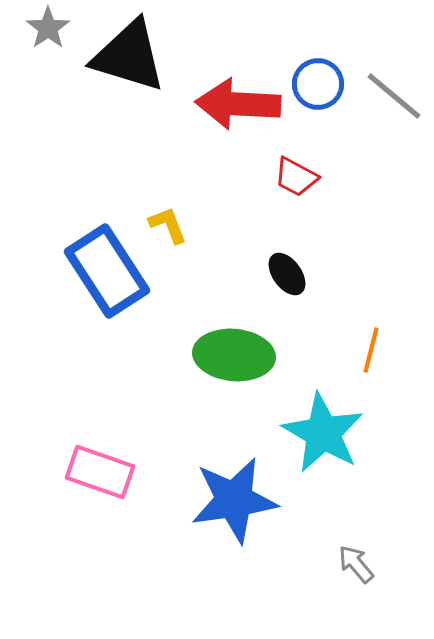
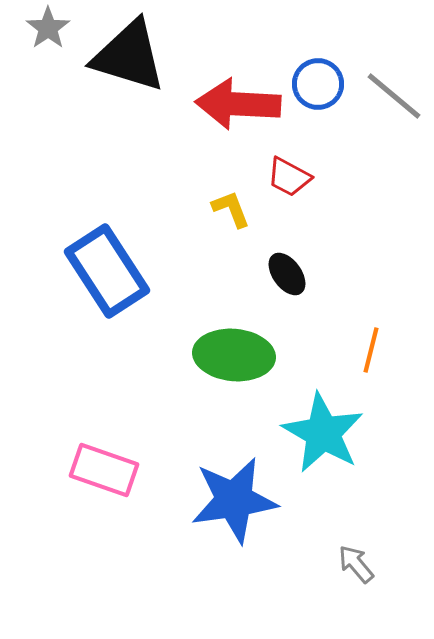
red trapezoid: moved 7 px left
yellow L-shape: moved 63 px right, 16 px up
pink rectangle: moved 4 px right, 2 px up
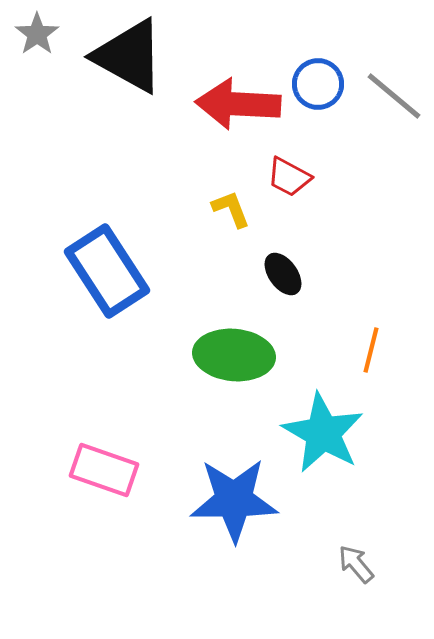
gray star: moved 11 px left, 6 px down
black triangle: rotated 12 degrees clockwise
black ellipse: moved 4 px left
blue star: rotated 8 degrees clockwise
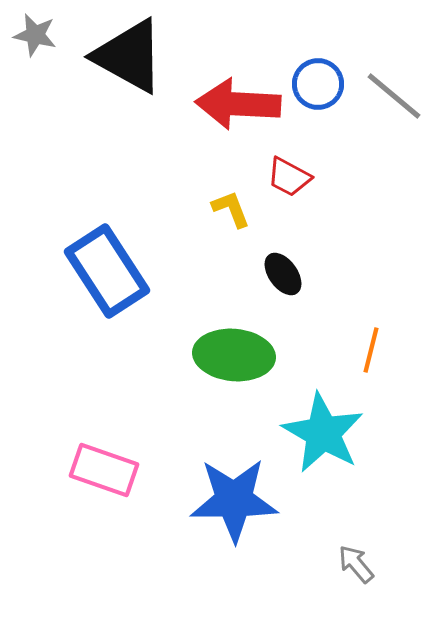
gray star: moved 2 px left, 1 px down; rotated 24 degrees counterclockwise
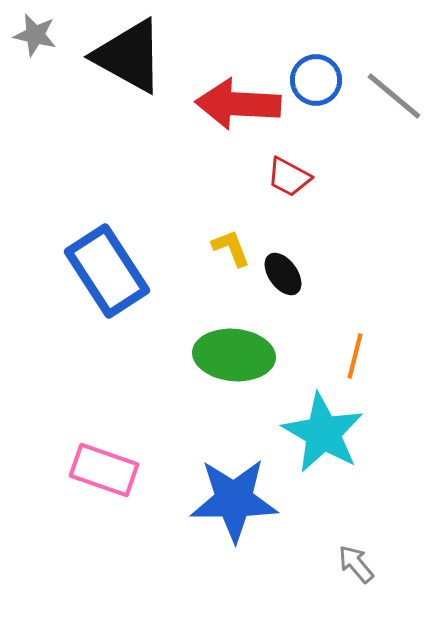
blue circle: moved 2 px left, 4 px up
yellow L-shape: moved 39 px down
orange line: moved 16 px left, 6 px down
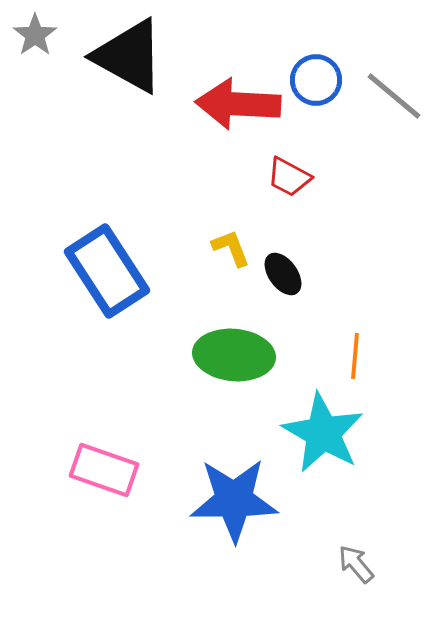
gray star: rotated 24 degrees clockwise
orange line: rotated 9 degrees counterclockwise
